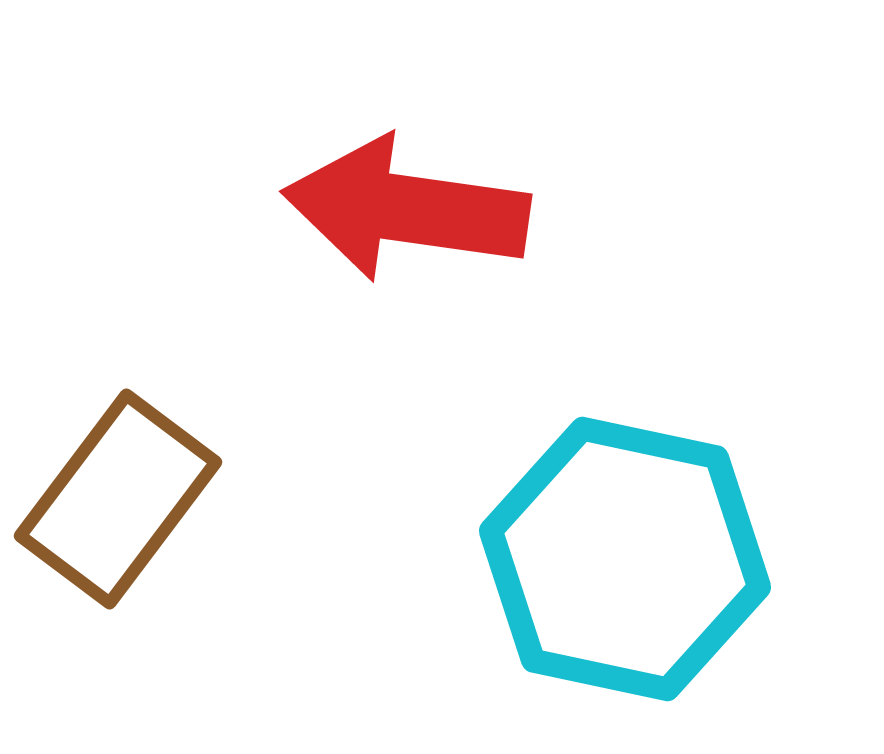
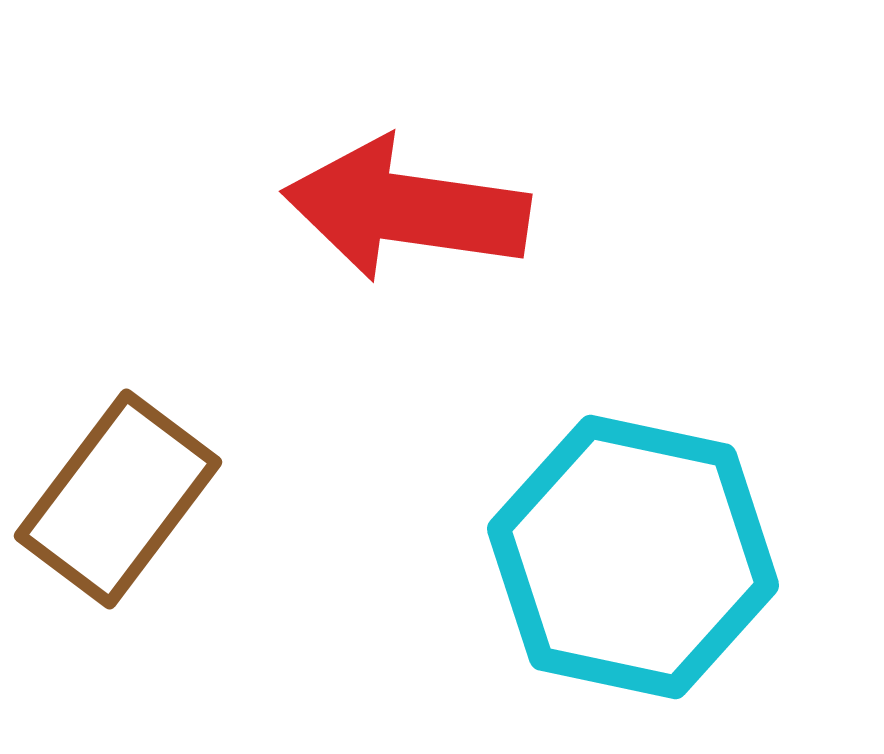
cyan hexagon: moved 8 px right, 2 px up
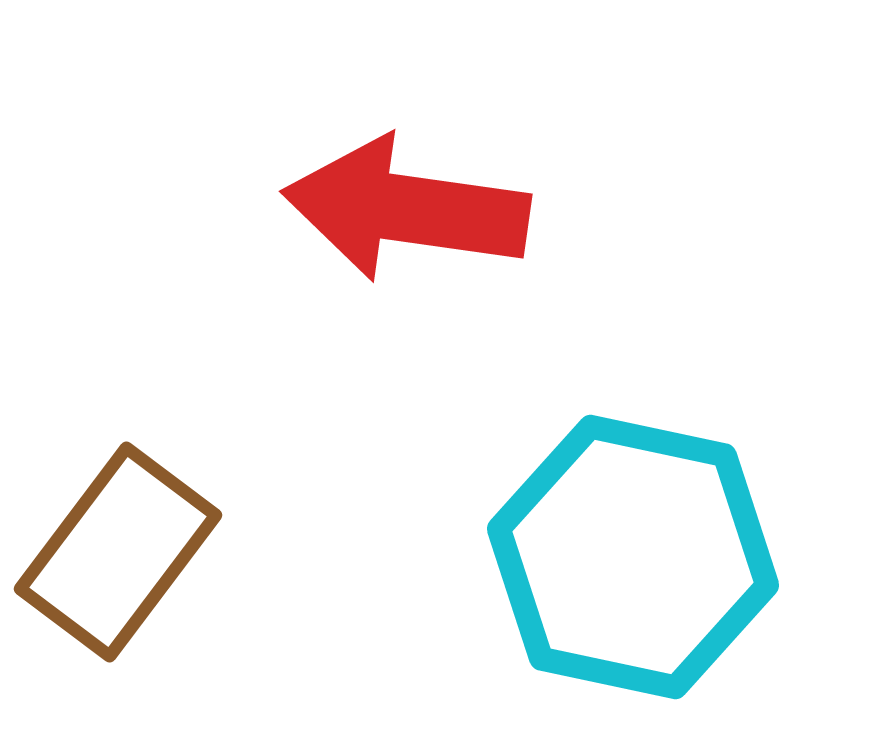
brown rectangle: moved 53 px down
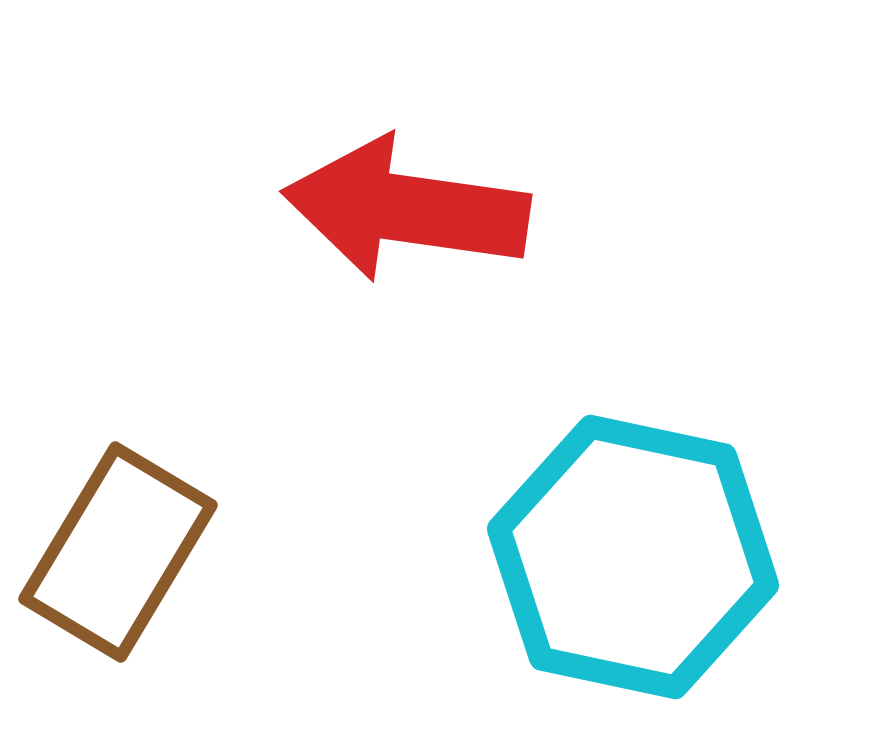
brown rectangle: rotated 6 degrees counterclockwise
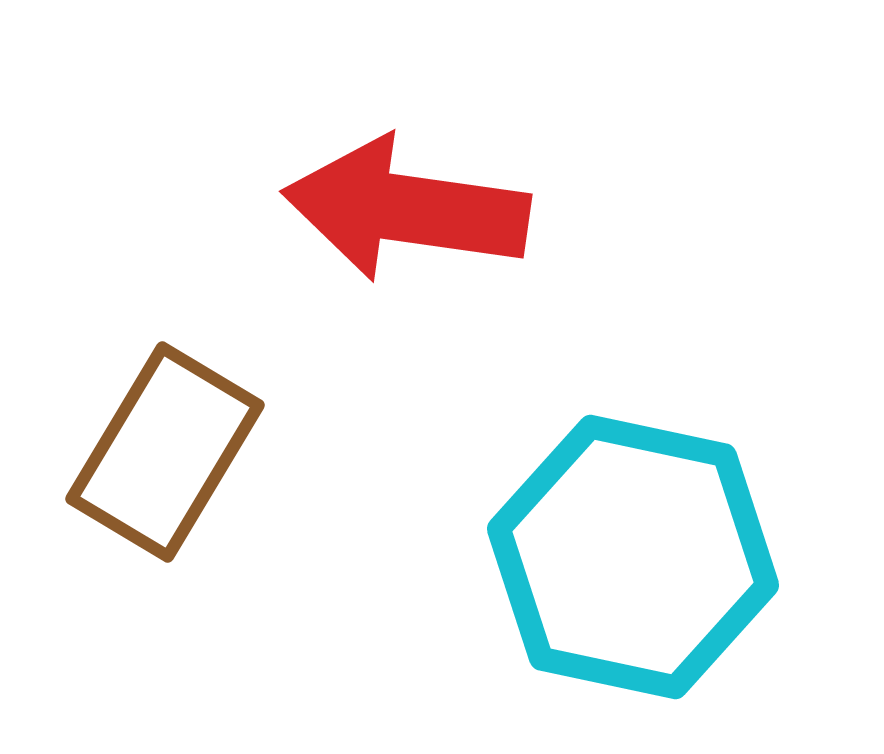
brown rectangle: moved 47 px right, 100 px up
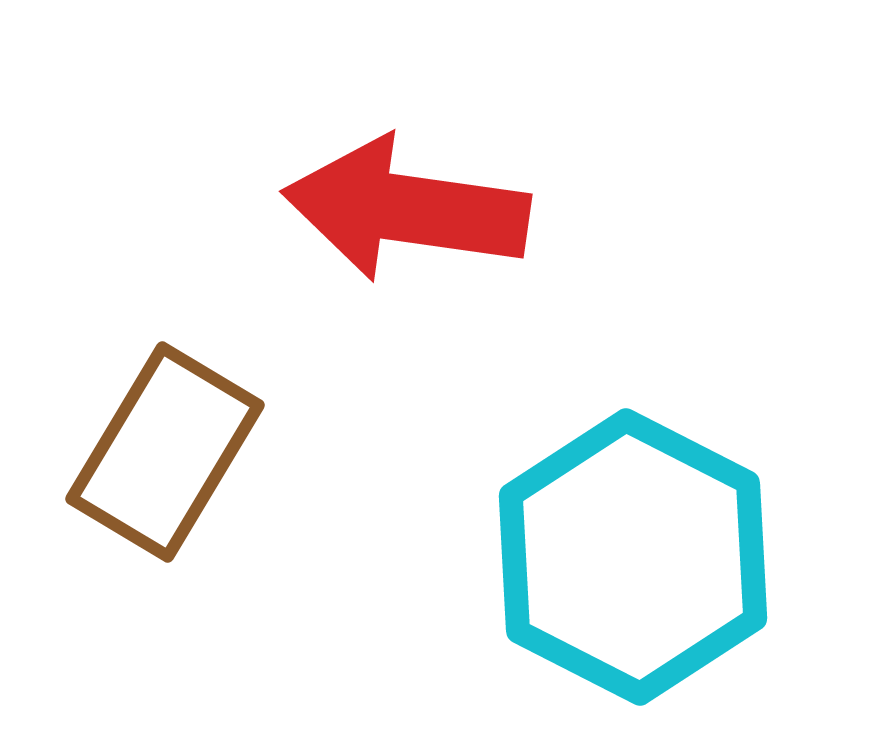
cyan hexagon: rotated 15 degrees clockwise
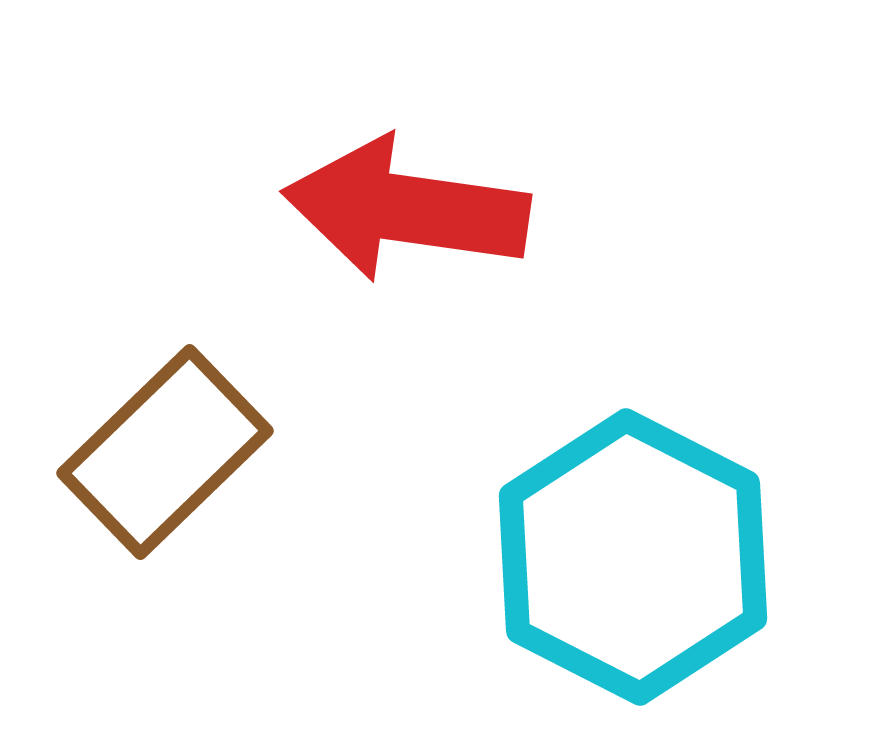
brown rectangle: rotated 15 degrees clockwise
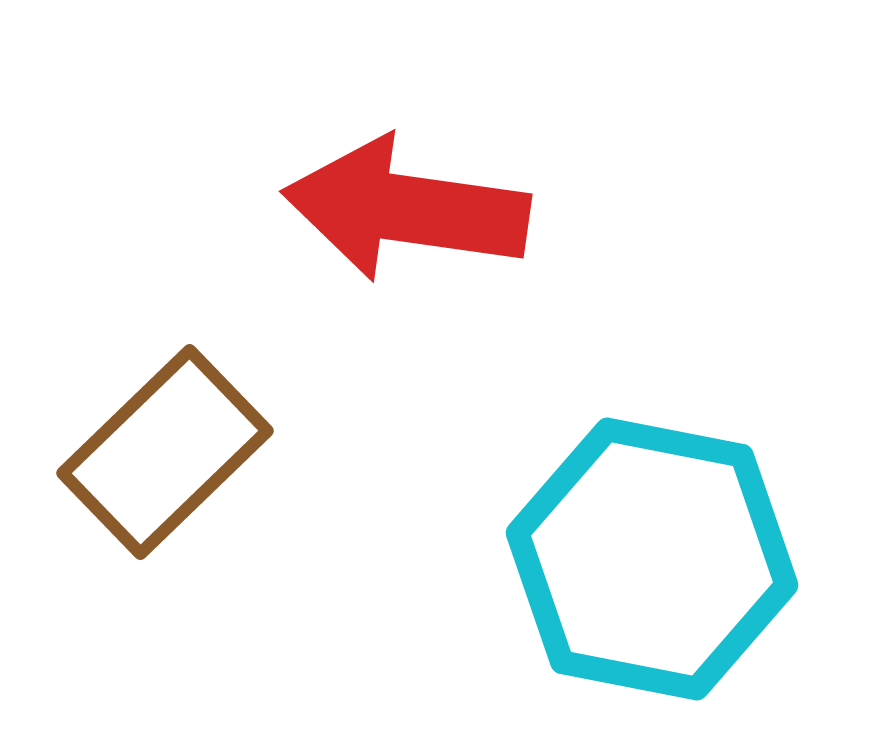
cyan hexagon: moved 19 px right, 2 px down; rotated 16 degrees counterclockwise
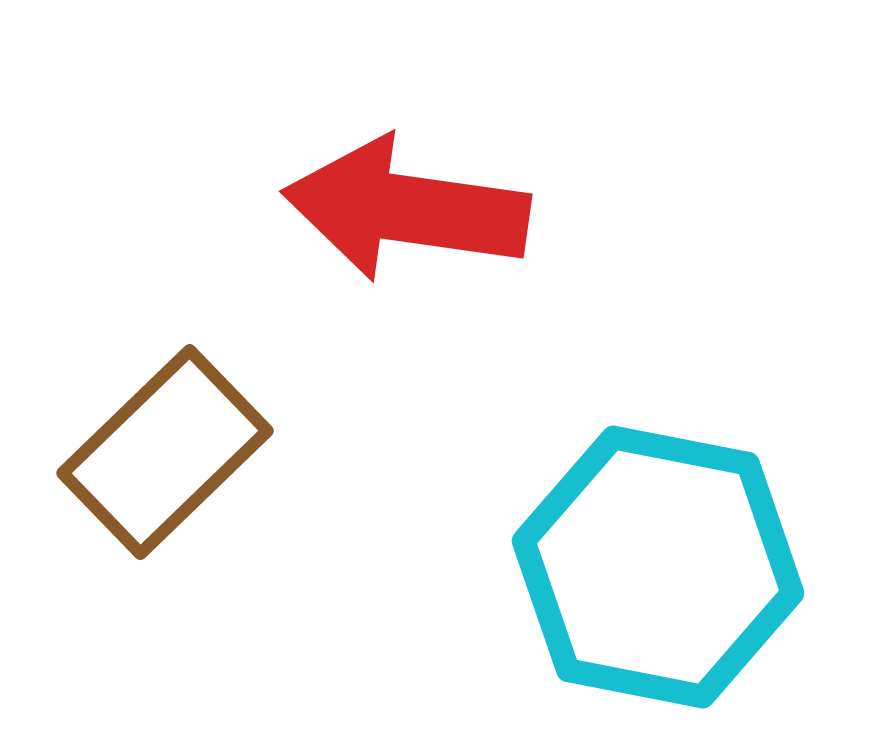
cyan hexagon: moved 6 px right, 8 px down
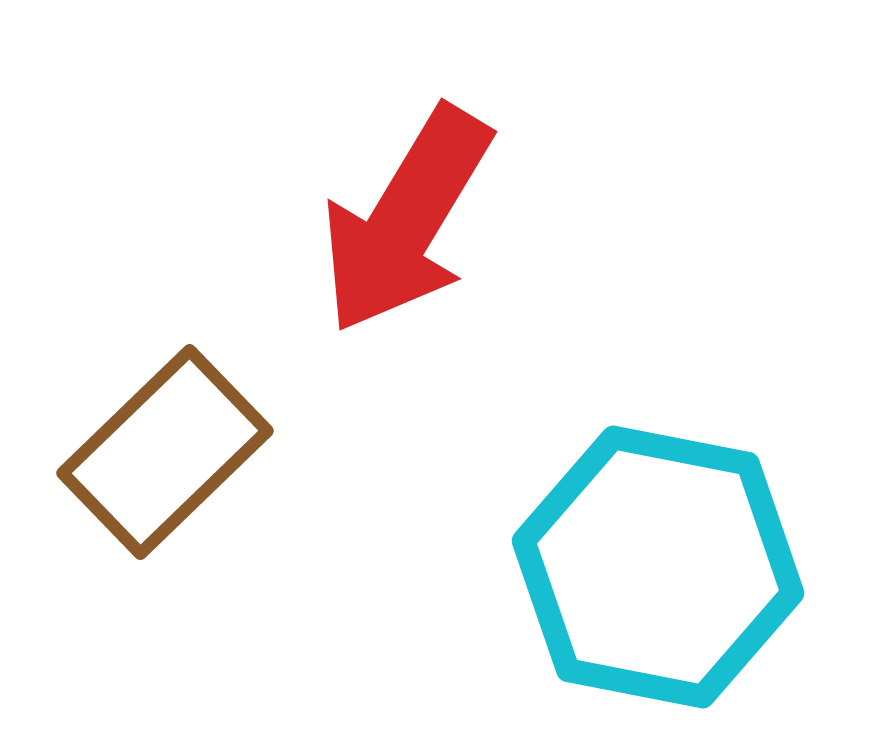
red arrow: moved 11 px down; rotated 67 degrees counterclockwise
